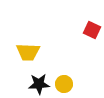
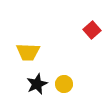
red square: rotated 24 degrees clockwise
black star: moved 2 px left; rotated 20 degrees counterclockwise
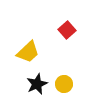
red square: moved 25 px left
yellow trapezoid: rotated 45 degrees counterclockwise
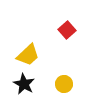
yellow trapezoid: moved 3 px down
black star: moved 13 px left; rotated 20 degrees counterclockwise
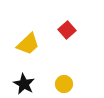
yellow trapezoid: moved 11 px up
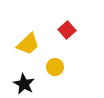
yellow circle: moved 9 px left, 17 px up
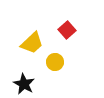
yellow trapezoid: moved 4 px right, 1 px up
yellow circle: moved 5 px up
